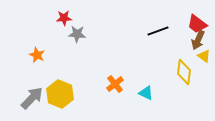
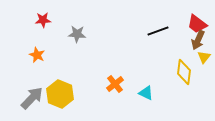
red star: moved 21 px left, 2 px down
yellow triangle: moved 1 px down; rotated 32 degrees clockwise
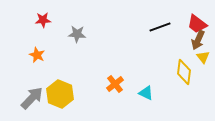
black line: moved 2 px right, 4 px up
yellow triangle: moved 1 px left; rotated 16 degrees counterclockwise
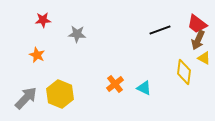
black line: moved 3 px down
yellow triangle: moved 1 px right, 1 px down; rotated 24 degrees counterclockwise
cyan triangle: moved 2 px left, 5 px up
gray arrow: moved 6 px left
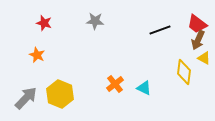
red star: moved 1 px right, 3 px down; rotated 21 degrees clockwise
gray star: moved 18 px right, 13 px up
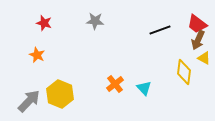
cyan triangle: rotated 21 degrees clockwise
gray arrow: moved 3 px right, 3 px down
